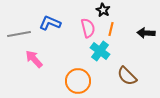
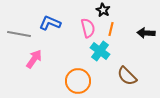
gray line: rotated 20 degrees clockwise
pink arrow: rotated 78 degrees clockwise
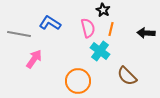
blue L-shape: rotated 10 degrees clockwise
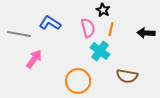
brown semicircle: rotated 35 degrees counterclockwise
